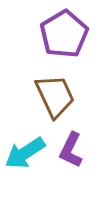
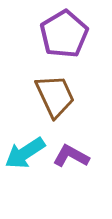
purple L-shape: moved 6 px down; rotated 93 degrees clockwise
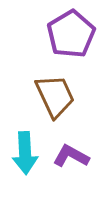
purple pentagon: moved 7 px right
cyan arrow: rotated 60 degrees counterclockwise
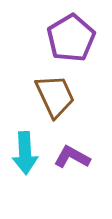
purple pentagon: moved 4 px down
purple L-shape: moved 1 px right, 1 px down
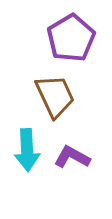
cyan arrow: moved 2 px right, 3 px up
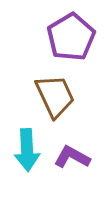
purple pentagon: moved 1 px up
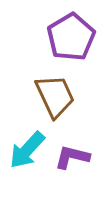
cyan arrow: rotated 45 degrees clockwise
purple L-shape: rotated 15 degrees counterclockwise
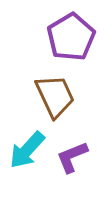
purple L-shape: rotated 36 degrees counterclockwise
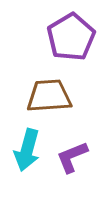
brown trapezoid: moved 6 px left; rotated 69 degrees counterclockwise
cyan arrow: rotated 27 degrees counterclockwise
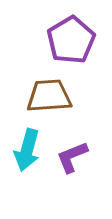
purple pentagon: moved 3 px down
